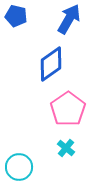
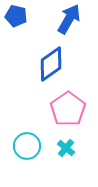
cyan circle: moved 8 px right, 21 px up
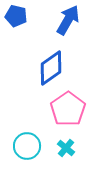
blue arrow: moved 1 px left, 1 px down
blue diamond: moved 4 px down
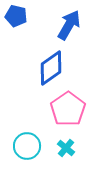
blue arrow: moved 1 px right, 5 px down
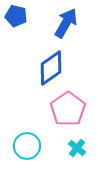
blue arrow: moved 3 px left, 2 px up
cyan cross: moved 11 px right
